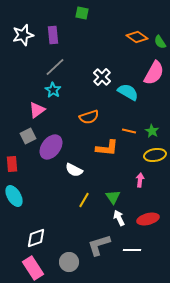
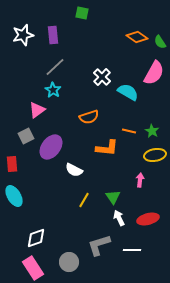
gray square: moved 2 px left
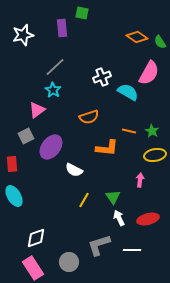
purple rectangle: moved 9 px right, 7 px up
pink semicircle: moved 5 px left
white cross: rotated 24 degrees clockwise
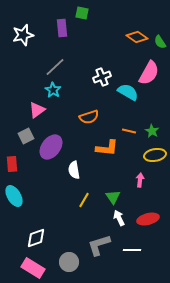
white semicircle: rotated 54 degrees clockwise
pink rectangle: rotated 25 degrees counterclockwise
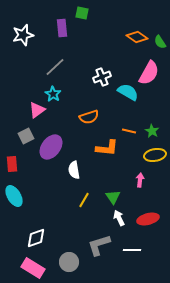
cyan star: moved 4 px down
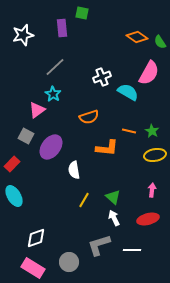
gray square: rotated 35 degrees counterclockwise
red rectangle: rotated 49 degrees clockwise
pink arrow: moved 12 px right, 10 px down
green triangle: rotated 14 degrees counterclockwise
white arrow: moved 5 px left
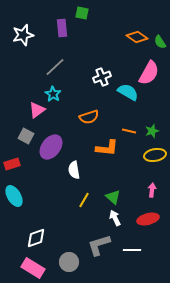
green star: rotated 24 degrees clockwise
red rectangle: rotated 28 degrees clockwise
white arrow: moved 1 px right
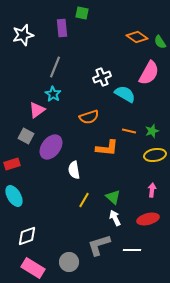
gray line: rotated 25 degrees counterclockwise
cyan semicircle: moved 3 px left, 2 px down
white diamond: moved 9 px left, 2 px up
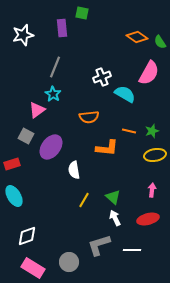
orange semicircle: rotated 12 degrees clockwise
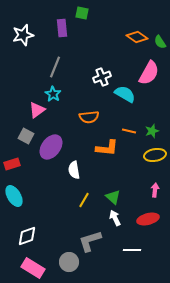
pink arrow: moved 3 px right
gray L-shape: moved 9 px left, 4 px up
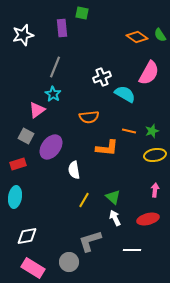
green semicircle: moved 7 px up
red rectangle: moved 6 px right
cyan ellipse: moved 1 px right, 1 px down; rotated 40 degrees clockwise
white diamond: rotated 10 degrees clockwise
